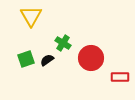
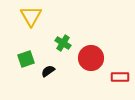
black semicircle: moved 1 px right, 11 px down
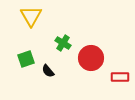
black semicircle: rotated 96 degrees counterclockwise
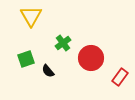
green cross: rotated 21 degrees clockwise
red rectangle: rotated 54 degrees counterclockwise
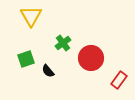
red rectangle: moved 1 px left, 3 px down
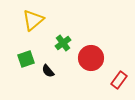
yellow triangle: moved 2 px right, 4 px down; rotated 20 degrees clockwise
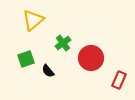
red rectangle: rotated 12 degrees counterclockwise
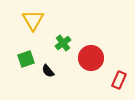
yellow triangle: rotated 20 degrees counterclockwise
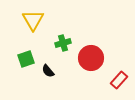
green cross: rotated 21 degrees clockwise
red rectangle: rotated 18 degrees clockwise
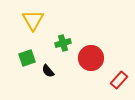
green square: moved 1 px right, 1 px up
